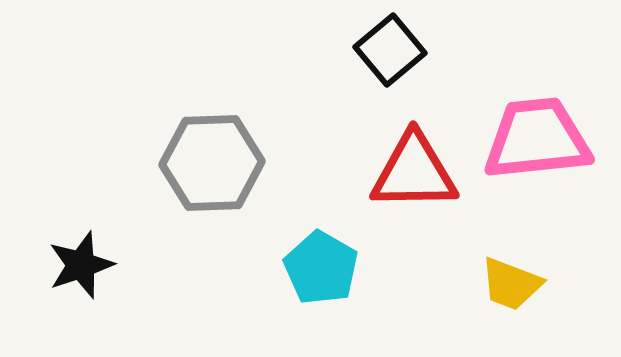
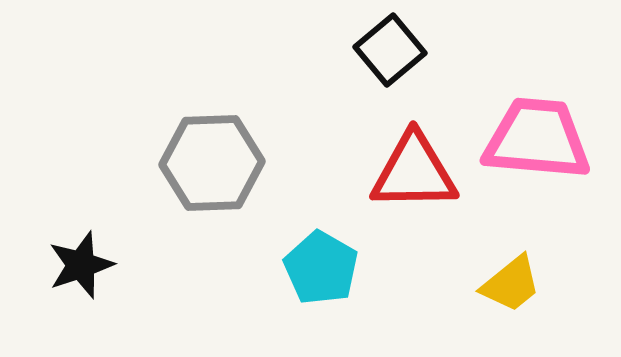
pink trapezoid: rotated 11 degrees clockwise
yellow trapezoid: rotated 60 degrees counterclockwise
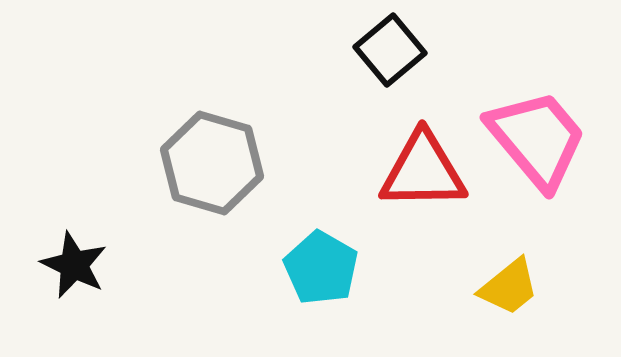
pink trapezoid: rotated 45 degrees clockwise
gray hexagon: rotated 18 degrees clockwise
red triangle: moved 9 px right, 1 px up
black star: moved 7 px left; rotated 28 degrees counterclockwise
yellow trapezoid: moved 2 px left, 3 px down
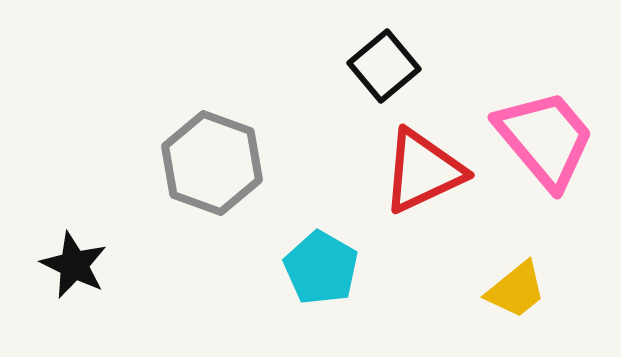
black square: moved 6 px left, 16 px down
pink trapezoid: moved 8 px right
gray hexagon: rotated 4 degrees clockwise
red triangle: rotated 24 degrees counterclockwise
yellow trapezoid: moved 7 px right, 3 px down
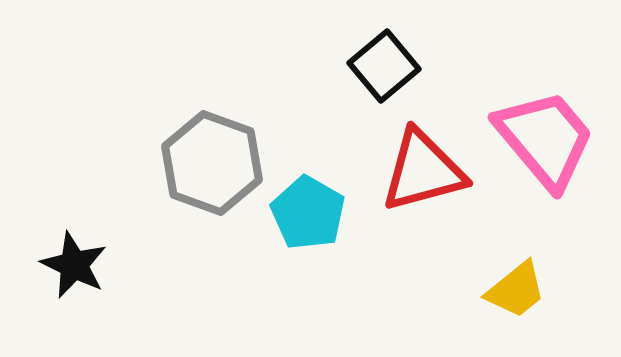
red triangle: rotated 10 degrees clockwise
cyan pentagon: moved 13 px left, 55 px up
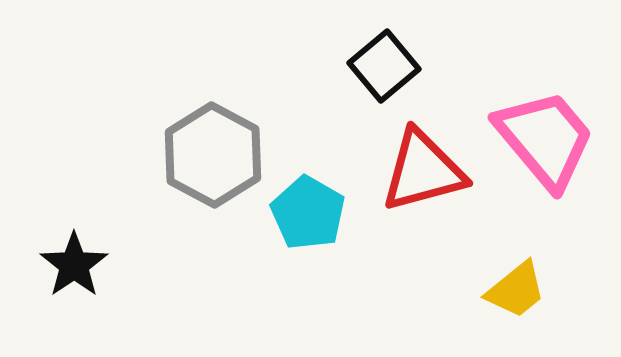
gray hexagon: moved 1 px right, 8 px up; rotated 8 degrees clockwise
black star: rotated 12 degrees clockwise
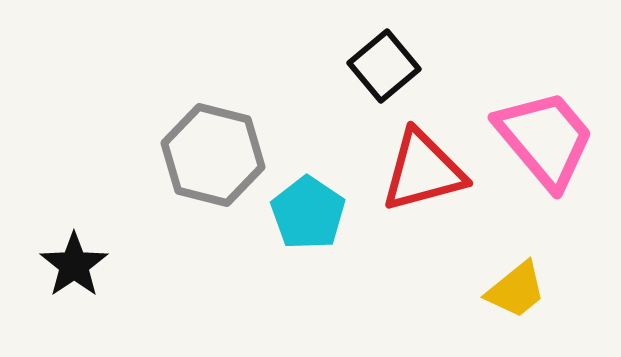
gray hexagon: rotated 14 degrees counterclockwise
cyan pentagon: rotated 4 degrees clockwise
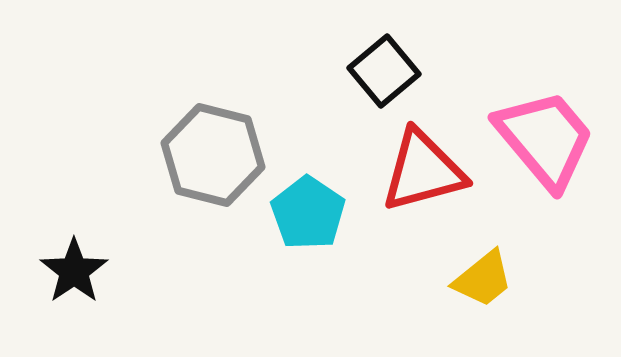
black square: moved 5 px down
black star: moved 6 px down
yellow trapezoid: moved 33 px left, 11 px up
